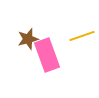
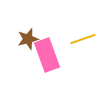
yellow line: moved 1 px right, 3 px down
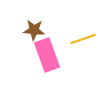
brown star: moved 6 px right, 9 px up; rotated 20 degrees clockwise
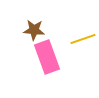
pink rectangle: moved 2 px down
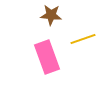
brown star: moved 17 px right, 15 px up
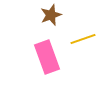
brown star: rotated 25 degrees counterclockwise
